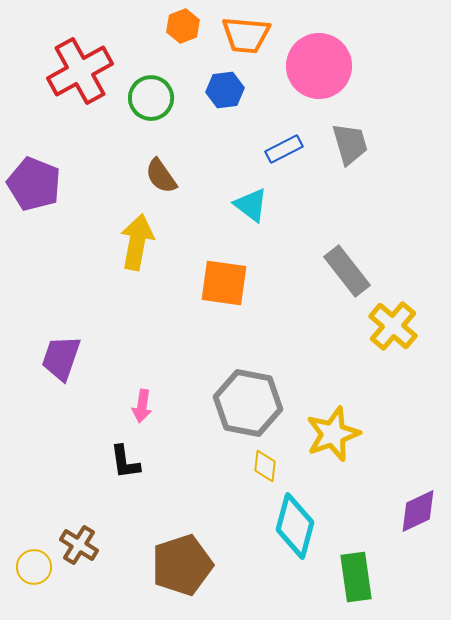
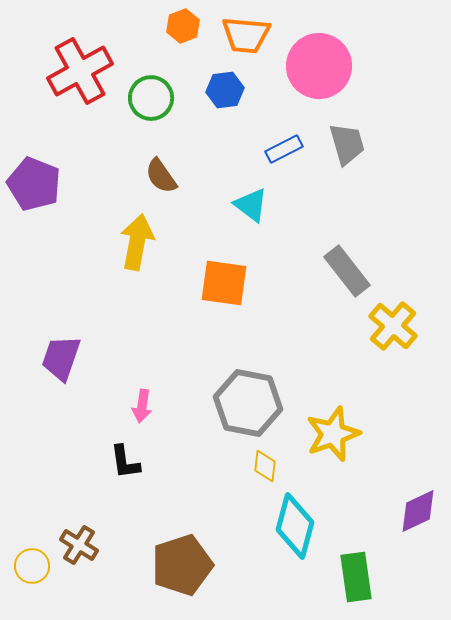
gray trapezoid: moved 3 px left
yellow circle: moved 2 px left, 1 px up
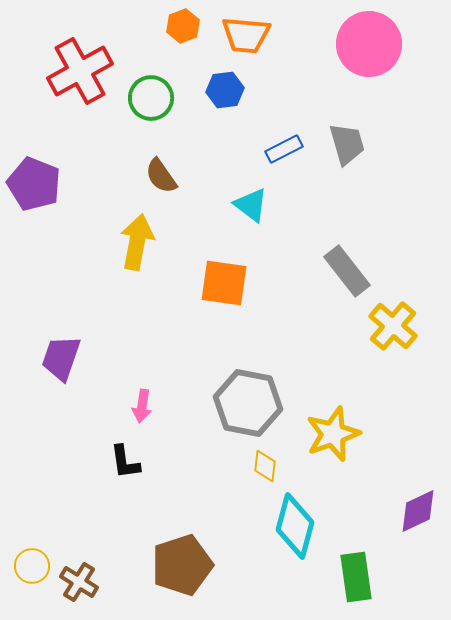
pink circle: moved 50 px right, 22 px up
brown cross: moved 37 px down
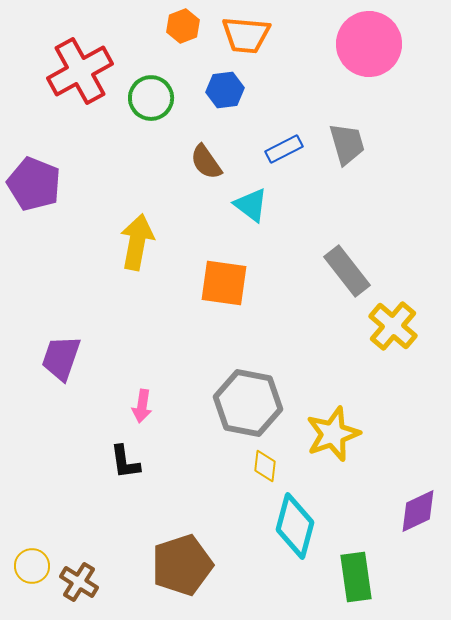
brown semicircle: moved 45 px right, 14 px up
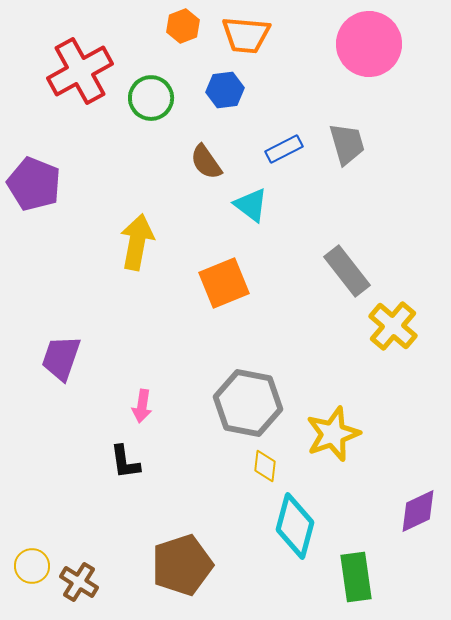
orange square: rotated 30 degrees counterclockwise
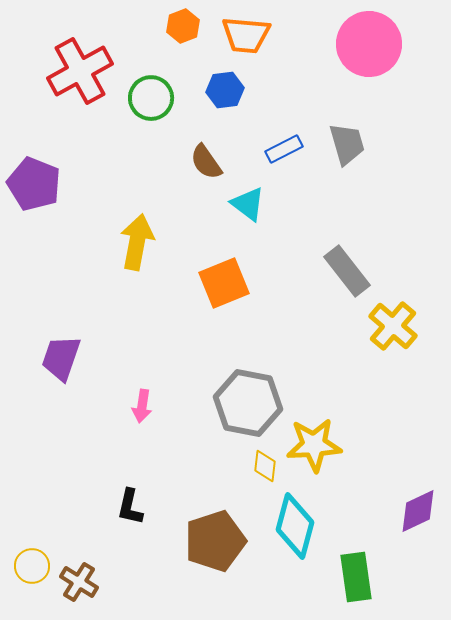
cyan triangle: moved 3 px left, 1 px up
yellow star: moved 19 px left, 11 px down; rotated 16 degrees clockwise
black L-shape: moved 5 px right, 45 px down; rotated 21 degrees clockwise
brown pentagon: moved 33 px right, 24 px up
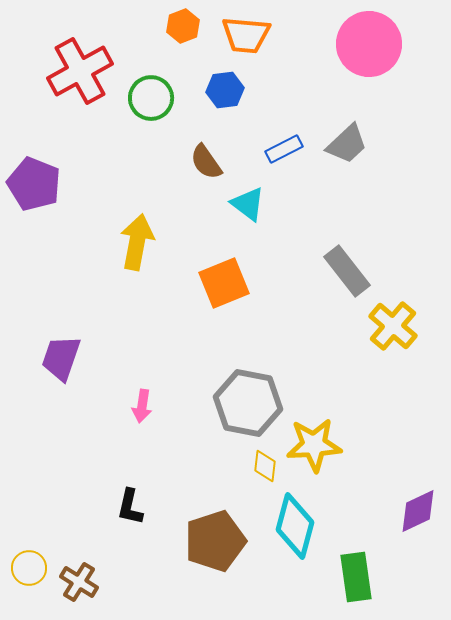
gray trapezoid: rotated 63 degrees clockwise
yellow circle: moved 3 px left, 2 px down
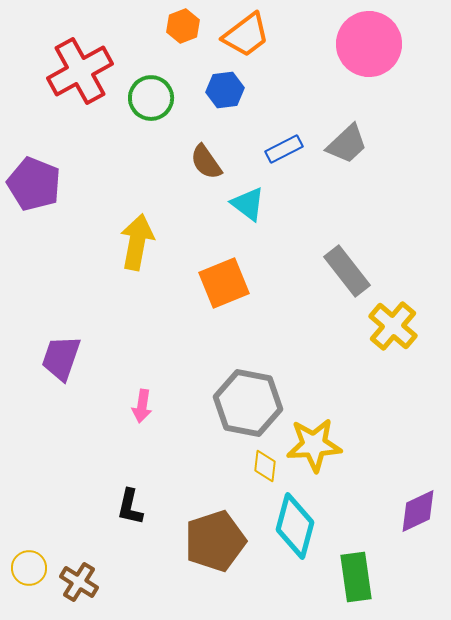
orange trapezoid: rotated 42 degrees counterclockwise
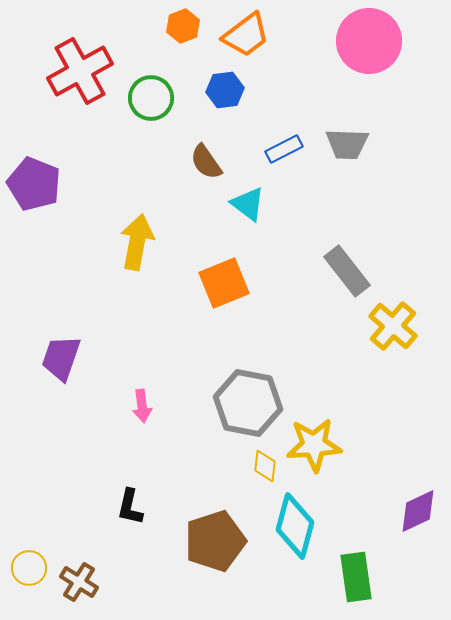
pink circle: moved 3 px up
gray trapezoid: rotated 45 degrees clockwise
pink arrow: rotated 16 degrees counterclockwise
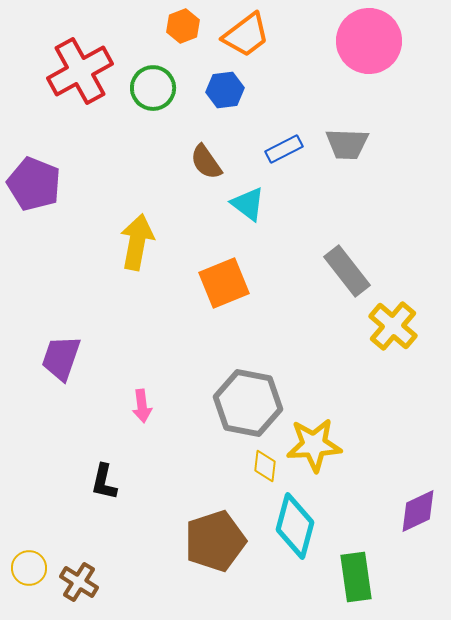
green circle: moved 2 px right, 10 px up
black L-shape: moved 26 px left, 25 px up
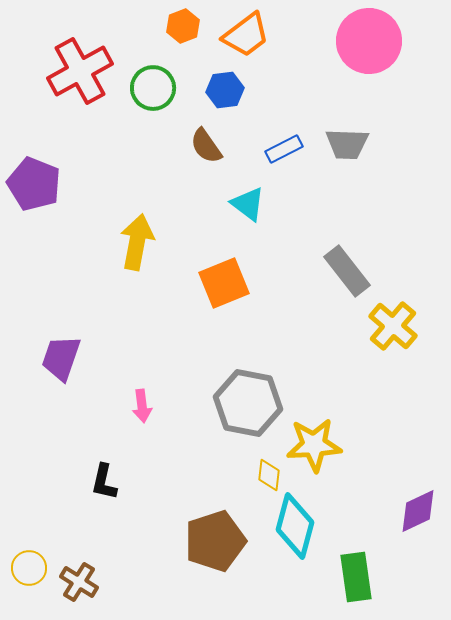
brown semicircle: moved 16 px up
yellow diamond: moved 4 px right, 9 px down
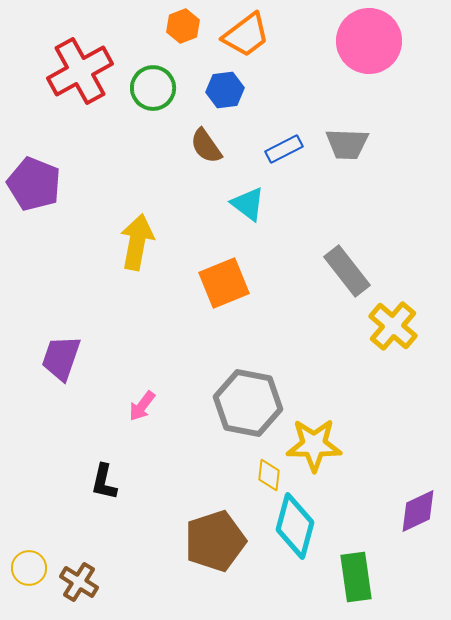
pink arrow: rotated 44 degrees clockwise
yellow star: rotated 4 degrees clockwise
